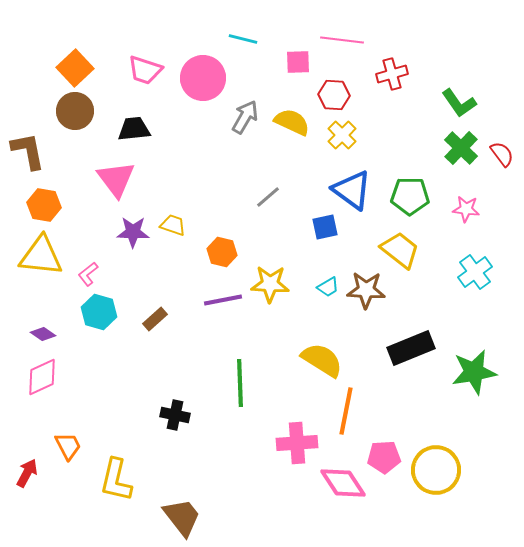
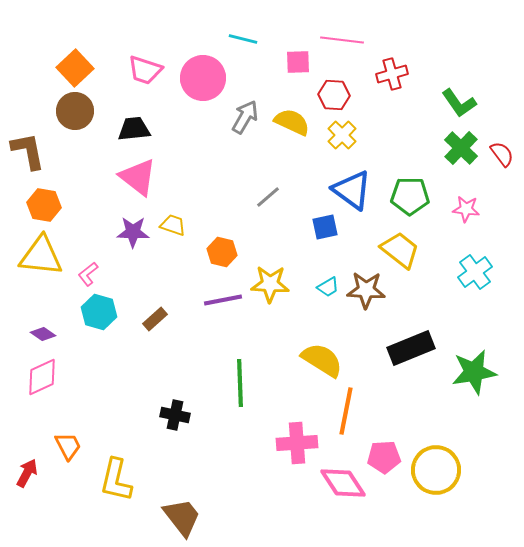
pink triangle at (116, 179): moved 22 px right, 2 px up; rotated 15 degrees counterclockwise
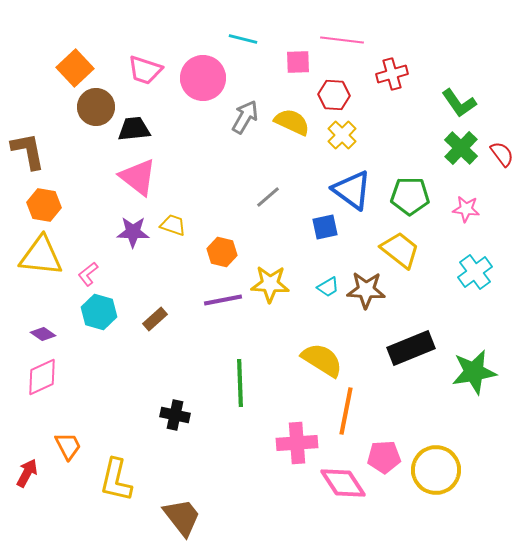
brown circle at (75, 111): moved 21 px right, 4 px up
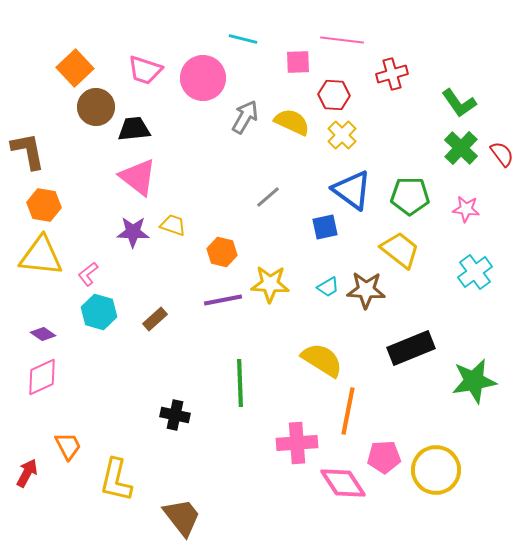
green star at (474, 372): moved 9 px down
orange line at (346, 411): moved 2 px right
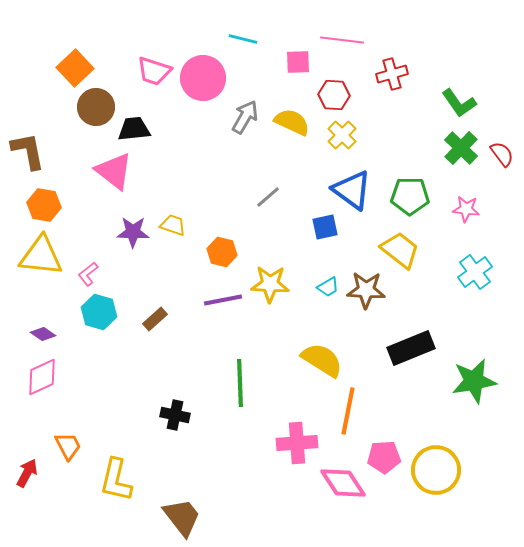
pink trapezoid at (145, 70): moved 9 px right, 1 px down
pink triangle at (138, 177): moved 24 px left, 6 px up
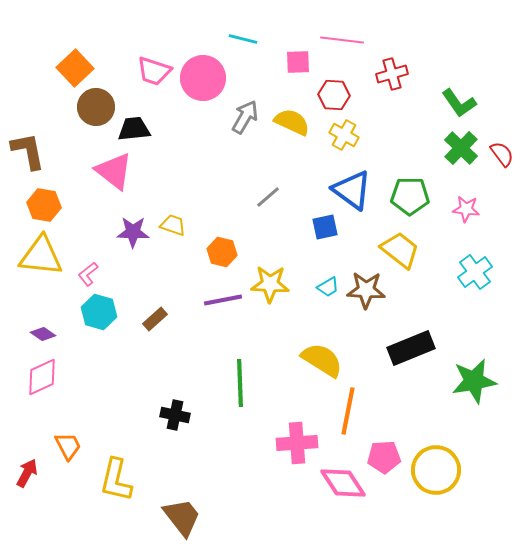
yellow cross at (342, 135): moved 2 px right; rotated 16 degrees counterclockwise
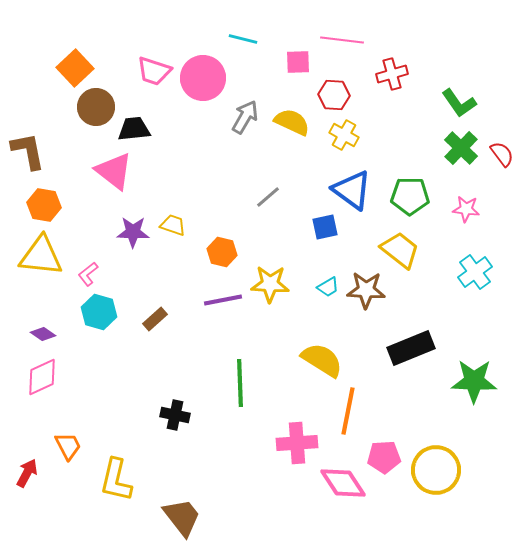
green star at (474, 381): rotated 12 degrees clockwise
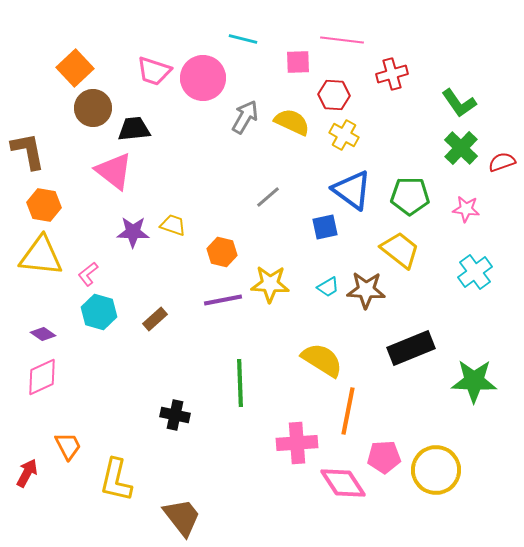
brown circle at (96, 107): moved 3 px left, 1 px down
red semicircle at (502, 154): moved 8 px down; rotated 72 degrees counterclockwise
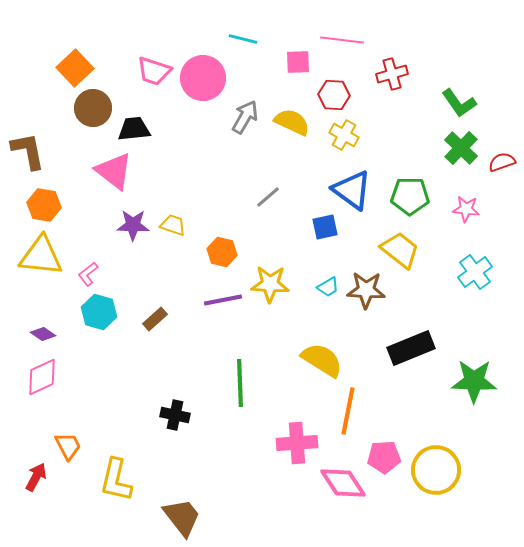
purple star at (133, 232): moved 7 px up
red arrow at (27, 473): moved 9 px right, 4 px down
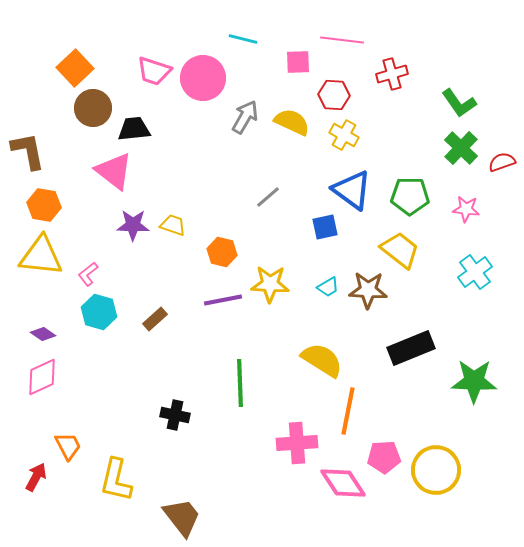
brown star at (366, 290): moved 2 px right
